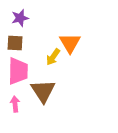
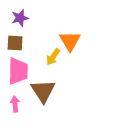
orange triangle: moved 2 px up
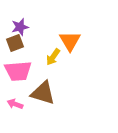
purple star: moved 9 px down
brown square: rotated 24 degrees counterclockwise
pink trapezoid: rotated 84 degrees clockwise
brown triangle: moved 2 px down; rotated 40 degrees counterclockwise
pink arrow: rotated 63 degrees counterclockwise
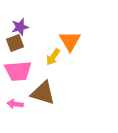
pink arrow: rotated 14 degrees counterclockwise
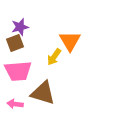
yellow arrow: moved 1 px right
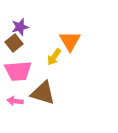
brown square: moved 1 px left; rotated 18 degrees counterclockwise
pink arrow: moved 3 px up
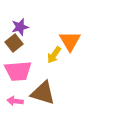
yellow arrow: moved 2 px up
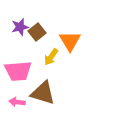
brown square: moved 23 px right, 11 px up
yellow arrow: moved 3 px left, 2 px down
pink arrow: moved 2 px right, 1 px down
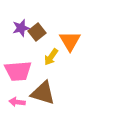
purple star: moved 1 px right, 1 px down
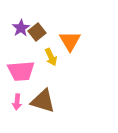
purple star: rotated 18 degrees counterclockwise
yellow arrow: rotated 60 degrees counterclockwise
pink trapezoid: moved 3 px right
brown triangle: moved 8 px down
pink arrow: rotated 91 degrees counterclockwise
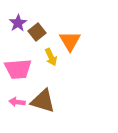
purple star: moved 3 px left, 5 px up
pink trapezoid: moved 3 px left, 2 px up
pink arrow: rotated 91 degrees clockwise
